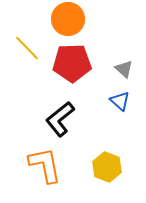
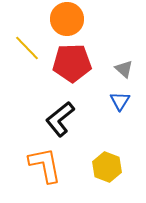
orange circle: moved 1 px left
blue triangle: rotated 20 degrees clockwise
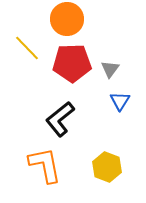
gray triangle: moved 14 px left; rotated 24 degrees clockwise
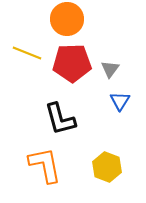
yellow line: moved 5 px down; rotated 24 degrees counterclockwise
black L-shape: rotated 66 degrees counterclockwise
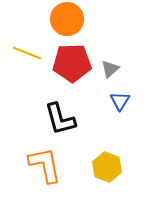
gray triangle: rotated 12 degrees clockwise
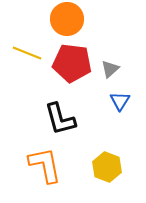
red pentagon: rotated 9 degrees clockwise
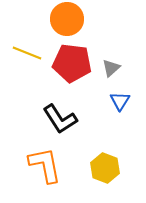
gray triangle: moved 1 px right, 1 px up
black L-shape: rotated 18 degrees counterclockwise
yellow hexagon: moved 2 px left, 1 px down
